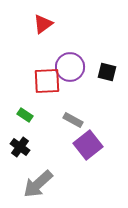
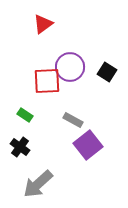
black square: rotated 18 degrees clockwise
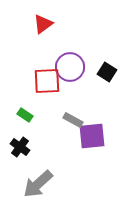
purple square: moved 4 px right, 9 px up; rotated 32 degrees clockwise
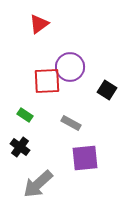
red triangle: moved 4 px left
black square: moved 18 px down
gray rectangle: moved 2 px left, 3 px down
purple square: moved 7 px left, 22 px down
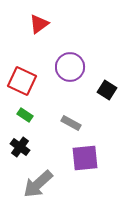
red square: moved 25 px left; rotated 28 degrees clockwise
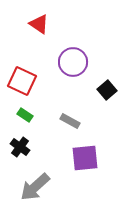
red triangle: rotated 50 degrees counterclockwise
purple circle: moved 3 px right, 5 px up
black square: rotated 18 degrees clockwise
gray rectangle: moved 1 px left, 2 px up
gray arrow: moved 3 px left, 3 px down
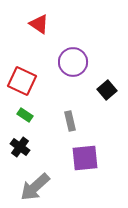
gray rectangle: rotated 48 degrees clockwise
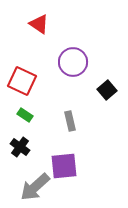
purple square: moved 21 px left, 8 px down
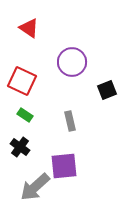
red triangle: moved 10 px left, 4 px down
purple circle: moved 1 px left
black square: rotated 18 degrees clockwise
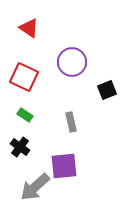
red square: moved 2 px right, 4 px up
gray rectangle: moved 1 px right, 1 px down
